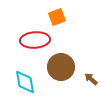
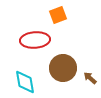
orange square: moved 1 px right, 2 px up
brown circle: moved 2 px right, 1 px down
brown arrow: moved 1 px left, 1 px up
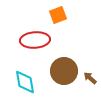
brown circle: moved 1 px right, 3 px down
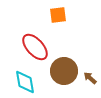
orange square: rotated 12 degrees clockwise
red ellipse: moved 7 px down; rotated 52 degrees clockwise
